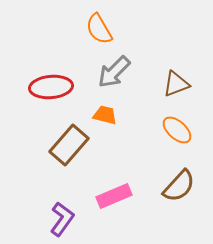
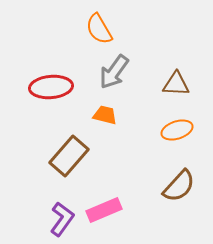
gray arrow: rotated 9 degrees counterclockwise
brown triangle: rotated 24 degrees clockwise
orange ellipse: rotated 60 degrees counterclockwise
brown rectangle: moved 11 px down
pink rectangle: moved 10 px left, 14 px down
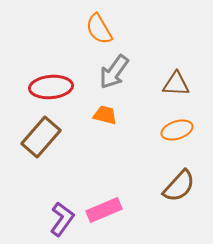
brown rectangle: moved 28 px left, 19 px up
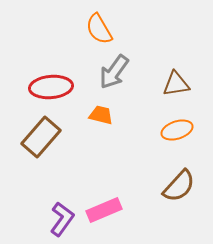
brown triangle: rotated 12 degrees counterclockwise
orange trapezoid: moved 4 px left
